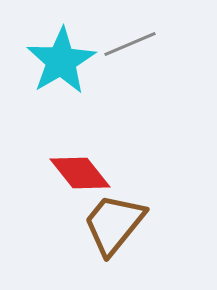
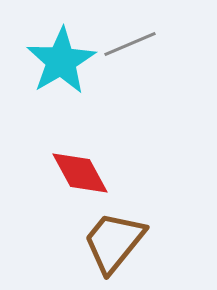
red diamond: rotated 10 degrees clockwise
brown trapezoid: moved 18 px down
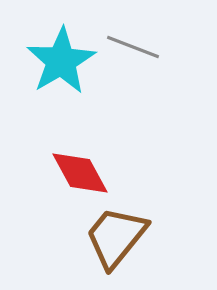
gray line: moved 3 px right, 3 px down; rotated 44 degrees clockwise
brown trapezoid: moved 2 px right, 5 px up
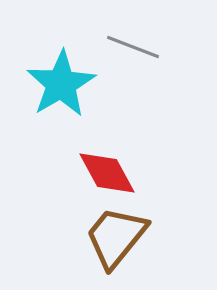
cyan star: moved 23 px down
red diamond: moved 27 px right
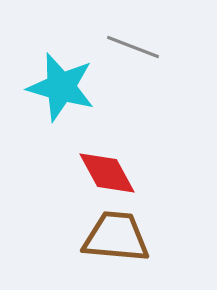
cyan star: moved 3 px down; rotated 26 degrees counterclockwise
brown trapezoid: rotated 56 degrees clockwise
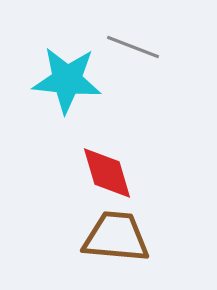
cyan star: moved 6 px right, 7 px up; rotated 10 degrees counterclockwise
red diamond: rotated 12 degrees clockwise
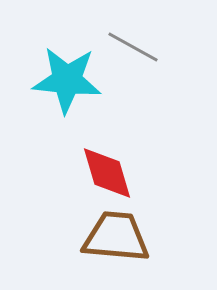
gray line: rotated 8 degrees clockwise
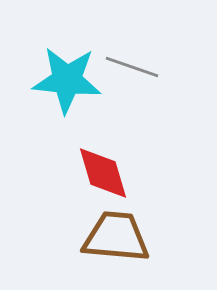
gray line: moved 1 px left, 20 px down; rotated 10 degrees counterclockwise
red diamond: moved 4 px left
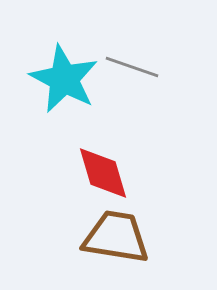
cyan star: moved 3 px left, 1 px up; rotated 22 degrees clockwise
brown trapezoid: rotated 4 degrees clockwise
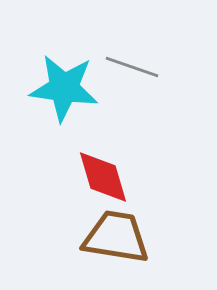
cyan star: moved 9 px down; rotated 20 degrees counterclockwise
red diamond: moved 4 px down
